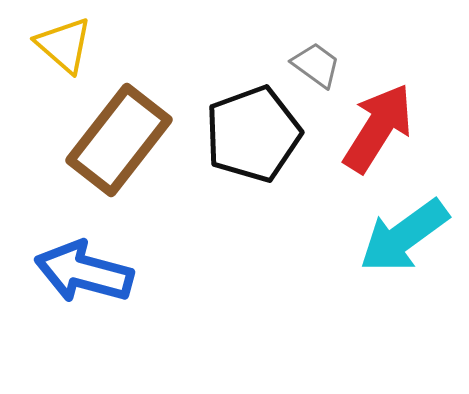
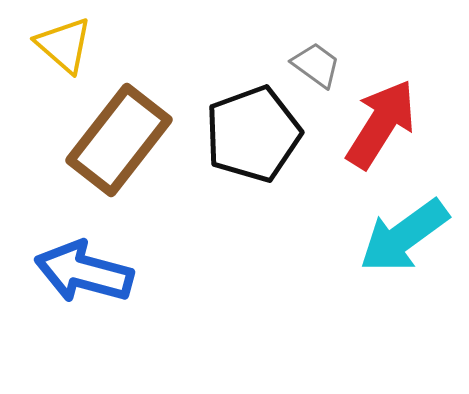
red arrow: moved 3 px right, 4 px up
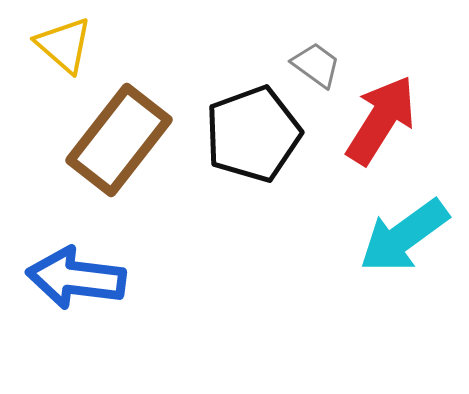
red arrow: moved 4 px up
blue arrow: moved 8 px left, 6 px down; rotated 8 degrees counterclockwise
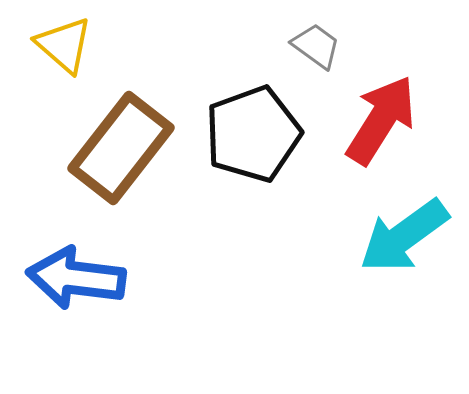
gray trapezoid: moved 19 px up
brown rectangle: moved 2 px right, 8 px down
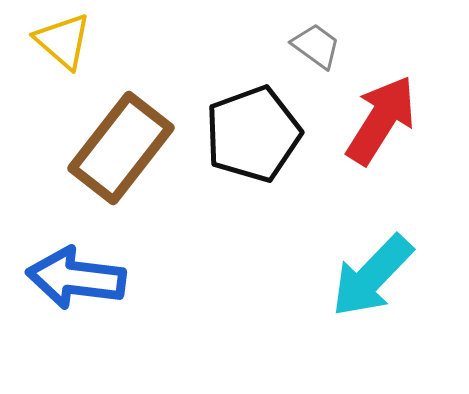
yellow triangle: moved 1 px left, 4 px up
cyan arrow: moved 32 px left, 40 px down; rotated 10 degrees counterclockwise
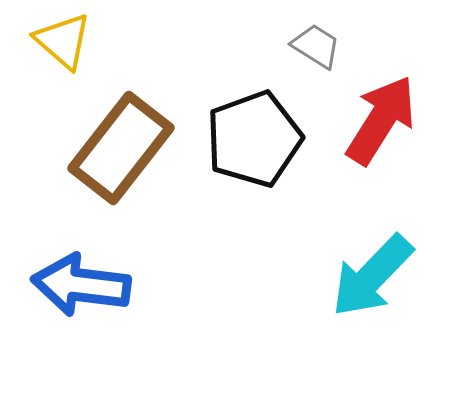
gray trapezoid: rotated 4 degrees counterclockwise
black pentagon: moved 1 px right, 5 px down
blue arrow: moved 5 px right, 7 px down
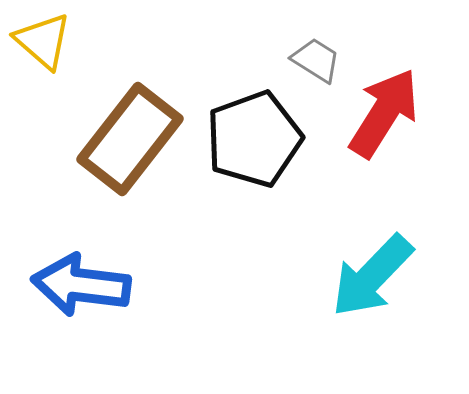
yellow triangle: moved 20 px left
gray trapezoid: moved 14 px down
red arrow: moved 3 px right, 7 px up
brown rectangle: moved 9 px right, 9 px up
